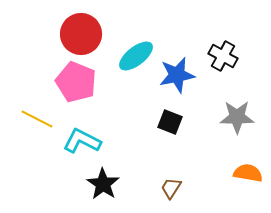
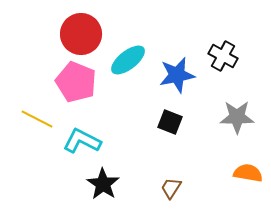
cyan ellipse: moved 8 px left, 4 px down
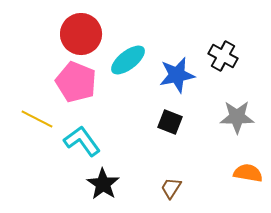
cyan L-shape: rotated 27 degrees clockwise
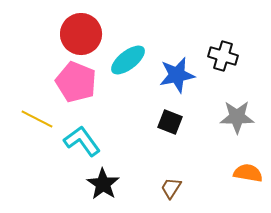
black cross: rotated 12 degrees counterclockwise
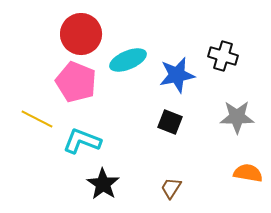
cyan ellipse: rotated 15 degrees clockwise
cyan L-shape: rotated 33 degrees counterclockwise
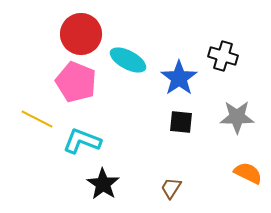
cyan ellipse: rotated 51 degrees clockwise
blue star: moved 2 px right, 3 px down; rotated 24 degrees counterclockwise
black square: moved 11 px right; rotated 15 degrees counterclockwise
orange semicircle: rotated 16 degrees clockwise
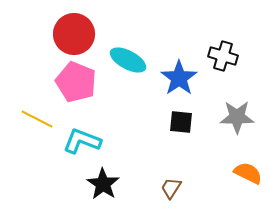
red circle: moved 7 px left
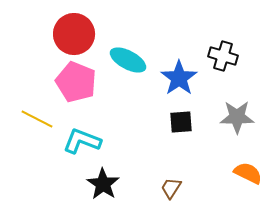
black square: rotated 10 degrees counterclockwise
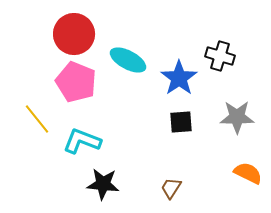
black cross: moved 3 px left
yellow line: rotated 24 degrees clockwise
black star: rotated 28 degrees counterclockwise
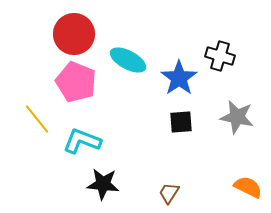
gray star: rotated 12 degrees clockwise
orange semicircle: moved 14 px down
brown trapezoid: moved 2 px left, 5 px down
